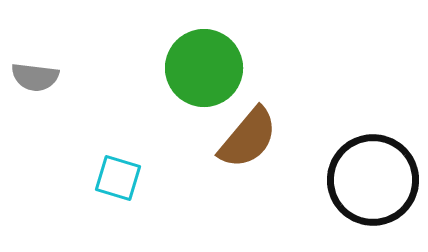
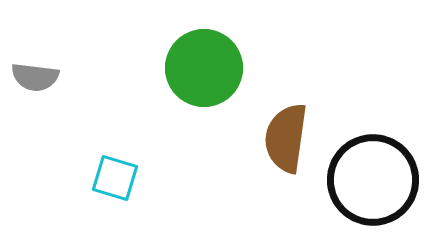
brown semicircle: moved 38 px right; rotated 148 degrees clockwise
cyan square: moved 3 px left
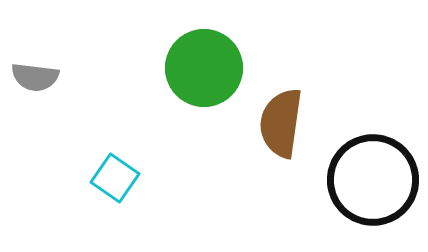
brown semicircle: moved 5 px left, 15 px up
cyan square: rotated 18 degrees clockwise
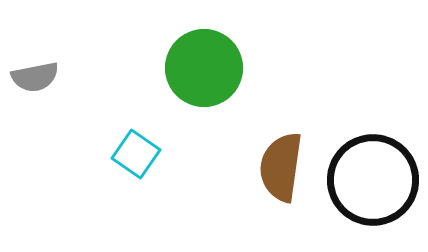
gray semicircle: rotated 18 degrees counterclockwise
brown semicircle: moved 44 px down
cyan square: moved 21 px right, 24 px up
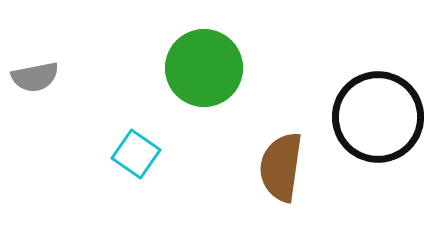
black circle: moved 5 px right, 63 px up
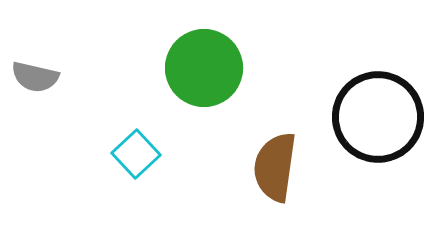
gray semicircle: rotated 24 degrees clockwise
cyan square: rotated 12 degrees clockwise
brown semicircle: moved 6 px left
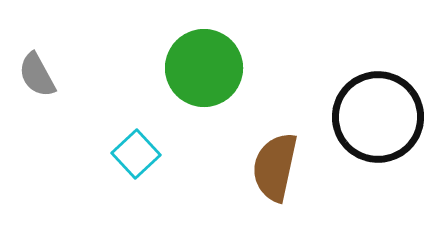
gray semicircle: moved 2 px right, 2 px up; rotated 48 degrees clockwise
brown semicircle: rotated 4 degrees clockwise
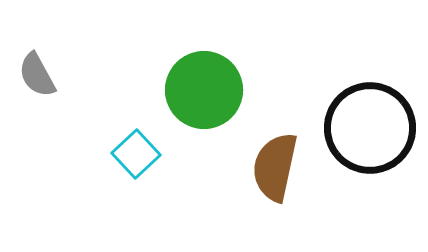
green circle: moved 22 px down
black circle: moved 8 px left, 11 px down
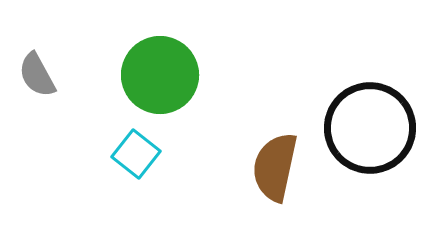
green circle: moved 44 px left, 15 px up
cyan square: rotated 9 degrees counterclockwise
